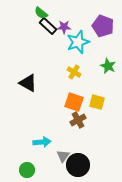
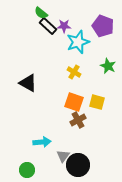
purple star: moved 1 px up
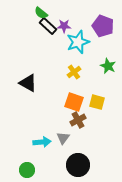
yellow cross: rotated 24 degrees clockwise
gray triangle: moved 18 px up
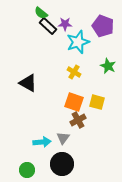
purple star: moved 1 px right, 2 px up
yellow cross: rotated 24 degrees counterclockwise
black circle: moved 16 px left, 1 px up
